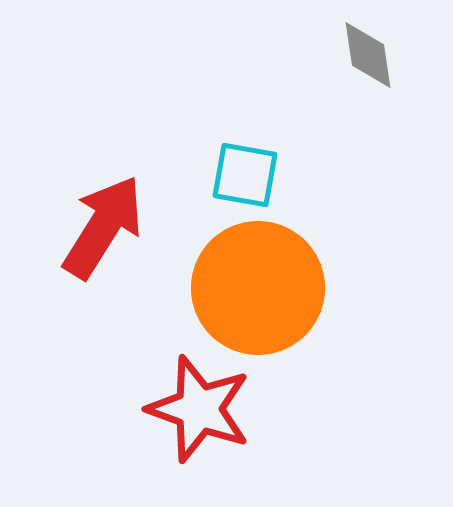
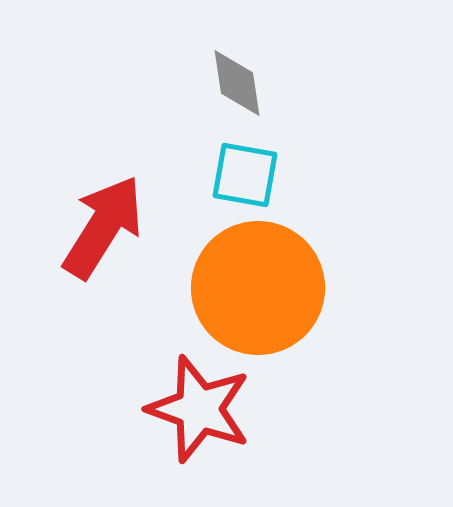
gray diamond: moved 131 px left, 28 px down
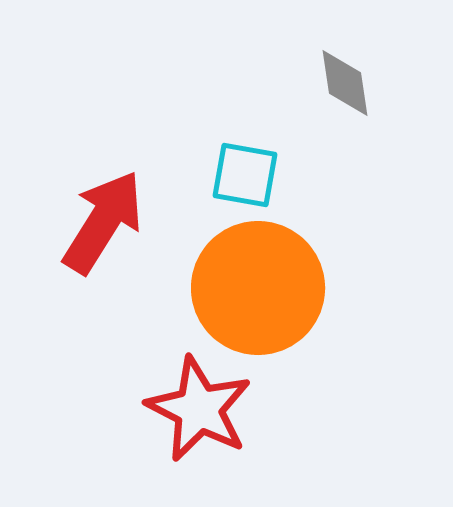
gray diamond: moved 108 px right
red arrow: moved 5 px up
red star: rotated 7 degrees clockwise
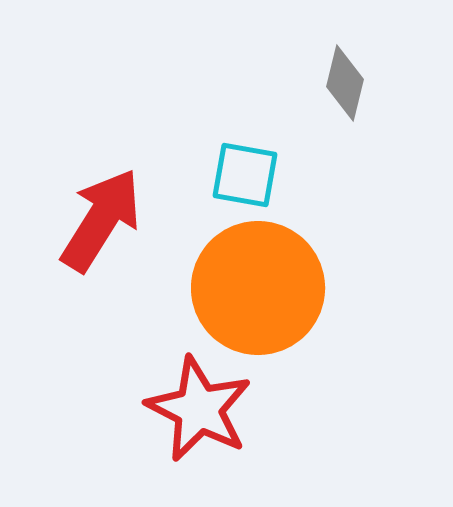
gray diamond: rotated 22 degrees clockwise
red arrow: moved 2 px left, 2 px up
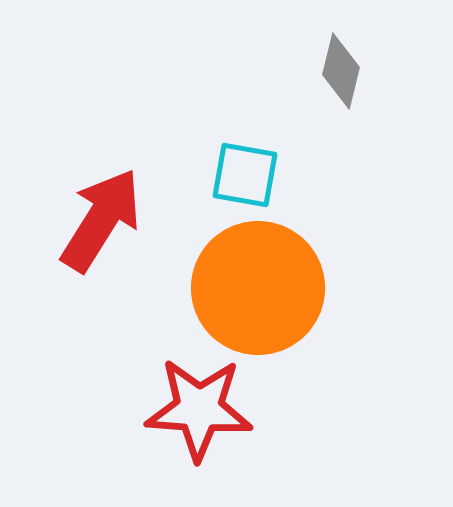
gray diamond: moved 4 px left, 12 px up
red star: rotated 23 degrees counterclockwise
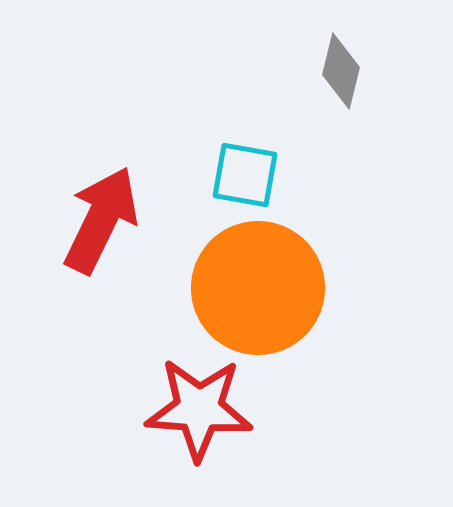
red arrow: rotated 6 degrees counterclockwise
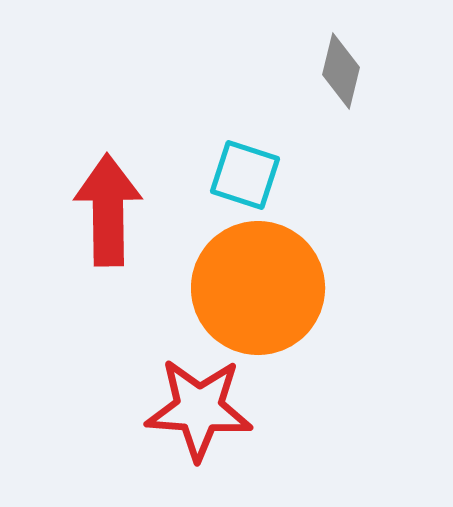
cyan square: rotated 8 degrees clockwise
red arrow: moved 7 px right, 10 px up; rotated 27 degrees counterclockwise
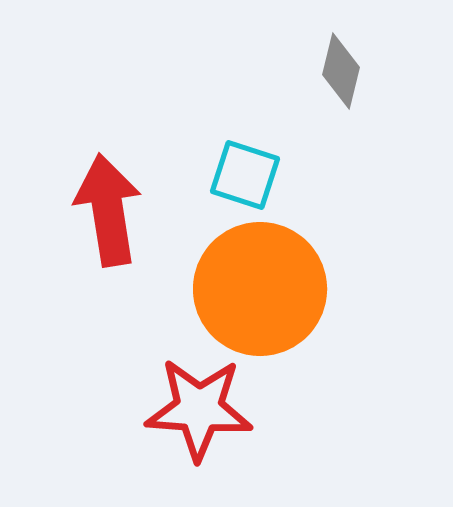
red arrow: rotated 8 degrees counterclockwise
orange circle: moved 2 px right, 1 px down
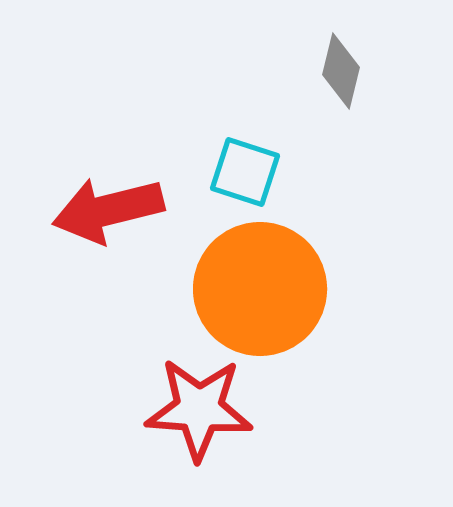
cyan square: moved 3 px up
red arrow: rotated 95 degrees counterclockwise
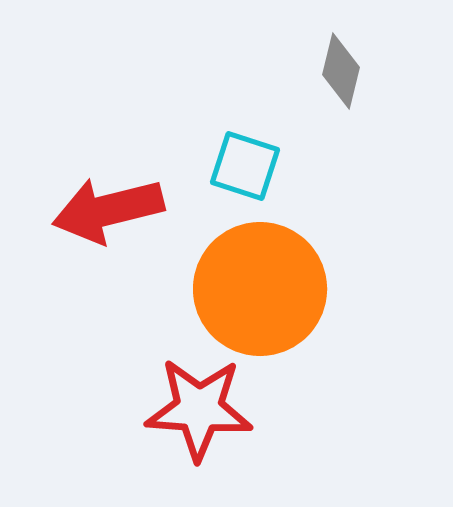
cyan square: moved 6 px up
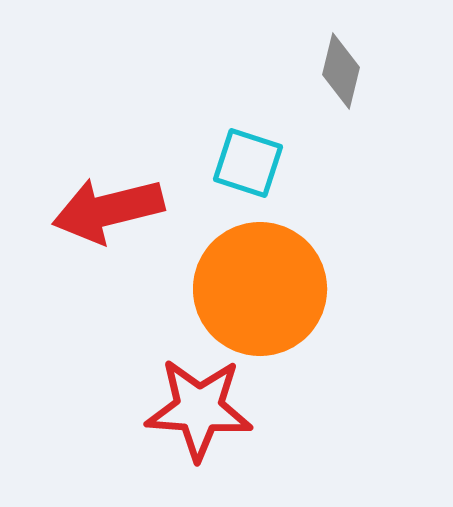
cyan square: moved 3 px right, 3 px up
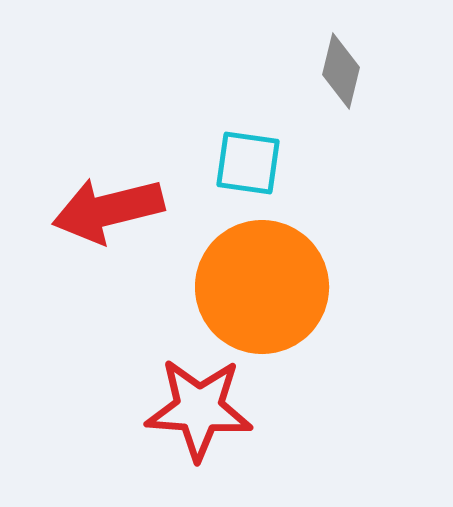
cyan square: rotated 10 degrees counterclockwise
orange circle: moved 2 px right, 2 px up
